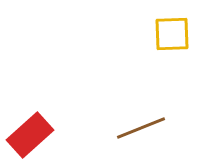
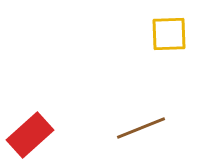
yellow square: moved 3 px left
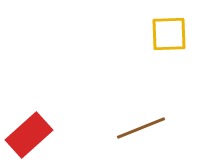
red rectangle: moved 1 px left
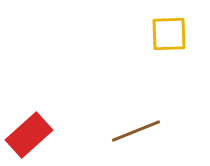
brown line: moved 5 px left, 3 px down
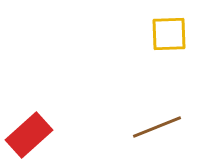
brown line: moved 21 px right, 4 px up
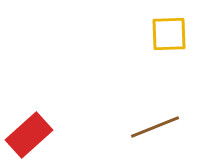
brown line: moved 2 px left
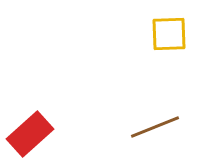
red rectangle: moved 1 px right, 1 px up
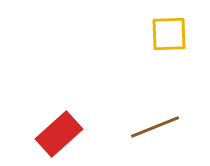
red rectangle: moved 29 px right
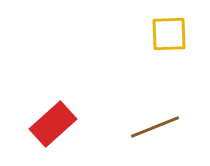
red rectangle: moved 6 px left, 10 px up
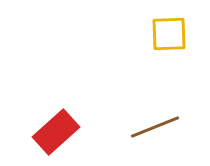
red rectangle: moved 3 px right, 8 px down
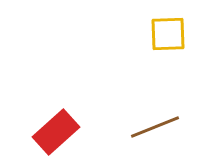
yellow square: moved 1 px left
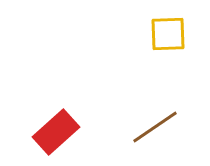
brown line: rotated 12 degrees counterclockwise
